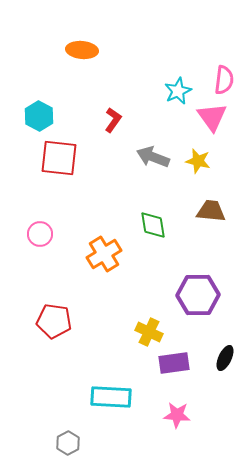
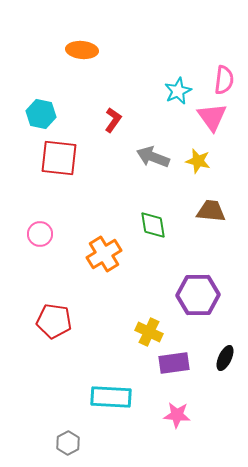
cyan hexagon: moved 2 px right, 2 px up; rotated 16 degrees counterclockwise
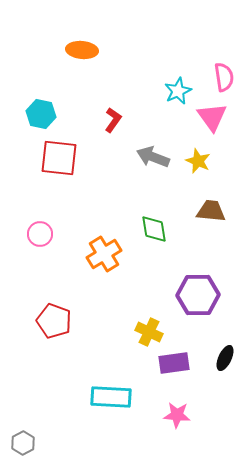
pink semicircle: moved 3 px up; rotated 16 degrees counterclockwise
yellow star: rotated 10 degrees clockwise
green diamond: moved 1 px right, 4 px down
red pentagon: rotated 12 degrees clockwise
gray hexagon: moved 45 px left
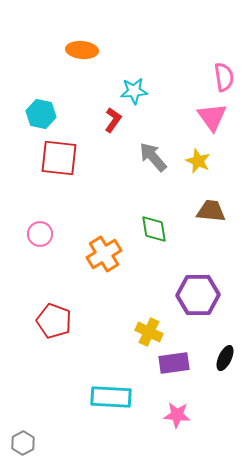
cyan star: moved 44 px left; rotated 20 degrees clockwise
gray arrow: rotated 28 degrees clockwise
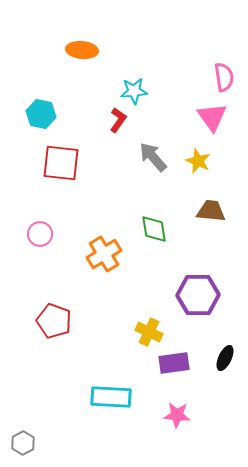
red L-shape: moved 5 px right
red square: moved 2 px right, 5 px down
